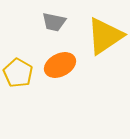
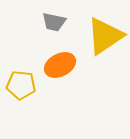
yellow pentagon: moved 3 px right, 12 px down; rotated 24 degrees counterclockwise
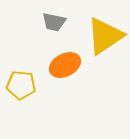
orange ellipse: moved 5 px right
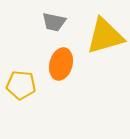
yellow triangle: rotated 18 degrees clockwise
orange ellipse: moved 4 px left, 1 px up; rotated 48 degrees counterclockwise
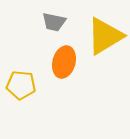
yellow triangle: rotated 15 degrees counterclockwise
orange ellipse: moved 3 px right, 2 px up
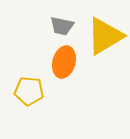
gray trapezoid: moved 8 px right, 4 px down
yellow pentagon: moved 8 px right, 6 px down
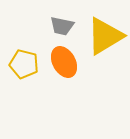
orange ellipse: rotated 44 degrees counterclockwise
yellow pentagon: moved 5 px left, 27 px up; rotated 8 degrees clockwise
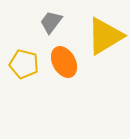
gray trapezoid: moved 11 px left, 4 px up; rotated 115 degrees clockwise
